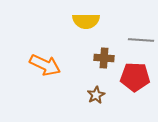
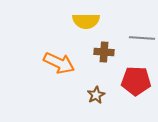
gray line: moved 1 px right, 2 px up
brown cross: moved 6 px up
orange arrow: moved 14 px right, 2 px up
red pentagon: moved 1 px right, 4 px down
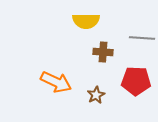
brown cross: moved 1 px left
orange arrow: moved 3 px left, 19 px down
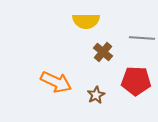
brown cross: rotated 36 degrees clockwise
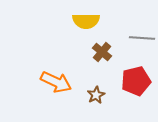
brown cross: moved 1 px left
red pentagon: rotated 16 degrees counterclockwise
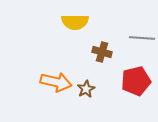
yellow semicircle: moved 11 px left, 1 px down
brown cross: rotated 24 degrees counterclockwise
orange arrow: rotated 12 degrees counterclockwise
brown star: moved 10 px left, 6 px up
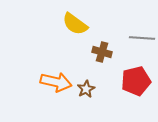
yellow semicircle: moved 2 px down; rotated 36 degrees clockwise
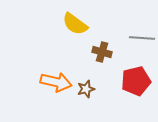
brown star: rotated 12 degrees clockwise
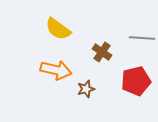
yellow semicircle: moved 17 px left, 5 px down
brown cross: rotated 18 degrees clockwise
orange arrow: moved 12 px up
